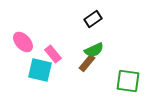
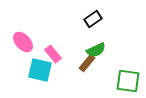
green semicircle: moved 2 px right
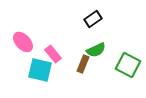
brown rectangle: moved 4 px left, 1 px down; rotated 18 degrees counterclockwise
green square: moved 16 px up; rotated 20 degrees clockwise
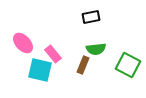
black rectangle: moved 2 px left, 2 px up; rotated 24 degrees clockwise
pink ellipse: moved 1 px down
green semicircle: moved 1 px up; rotated 18 degrees clockwise
brown rectangle: moved 1 px down
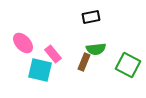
brown rectangle: moved 1 px right, 3 px up
